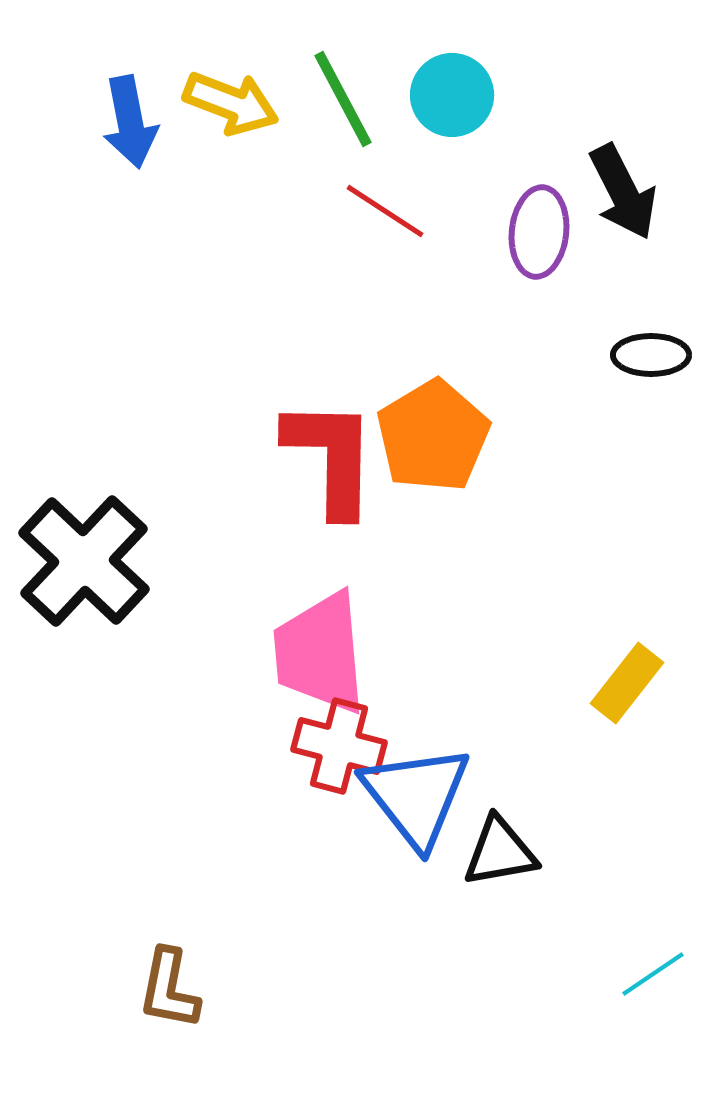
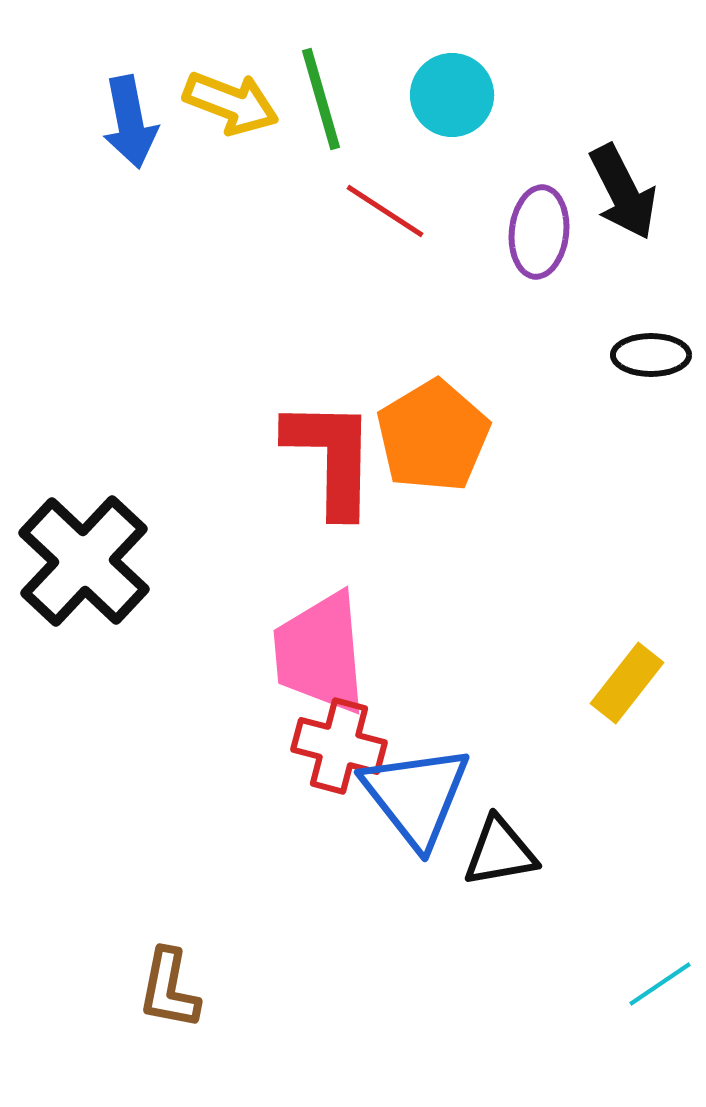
green line: moved 22 px left; rotated 12 degrees clockwise
cyan line: moved 7 px right, 10 px down
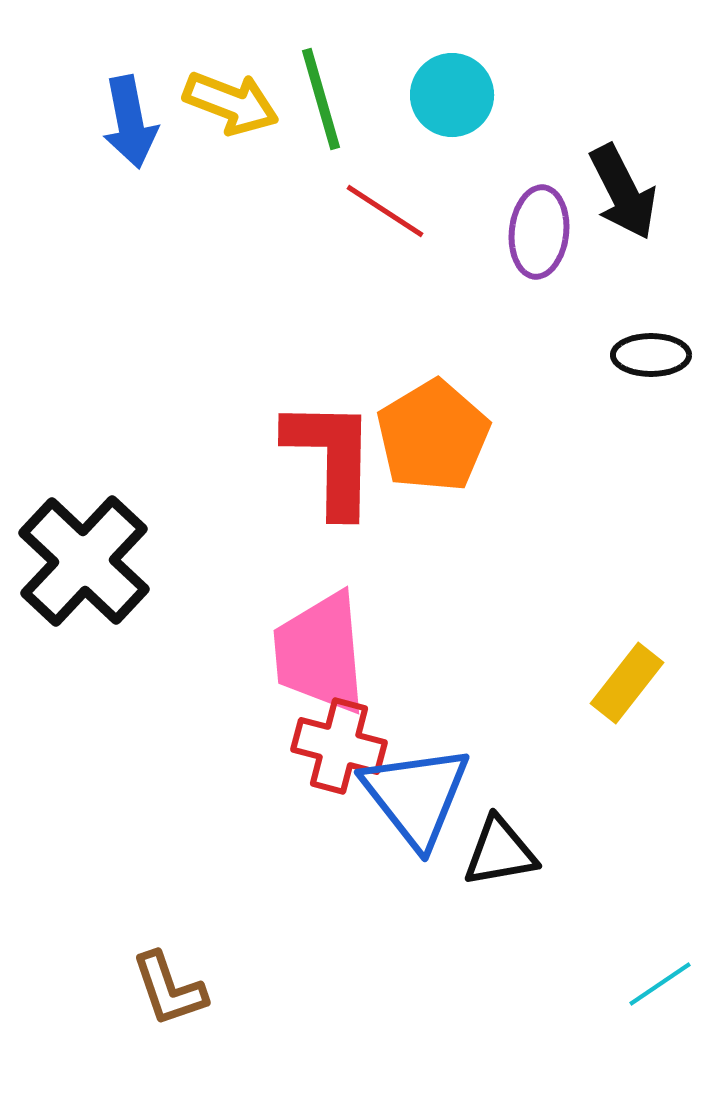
brown L-shape: rotated 30 degrees counterclockwise
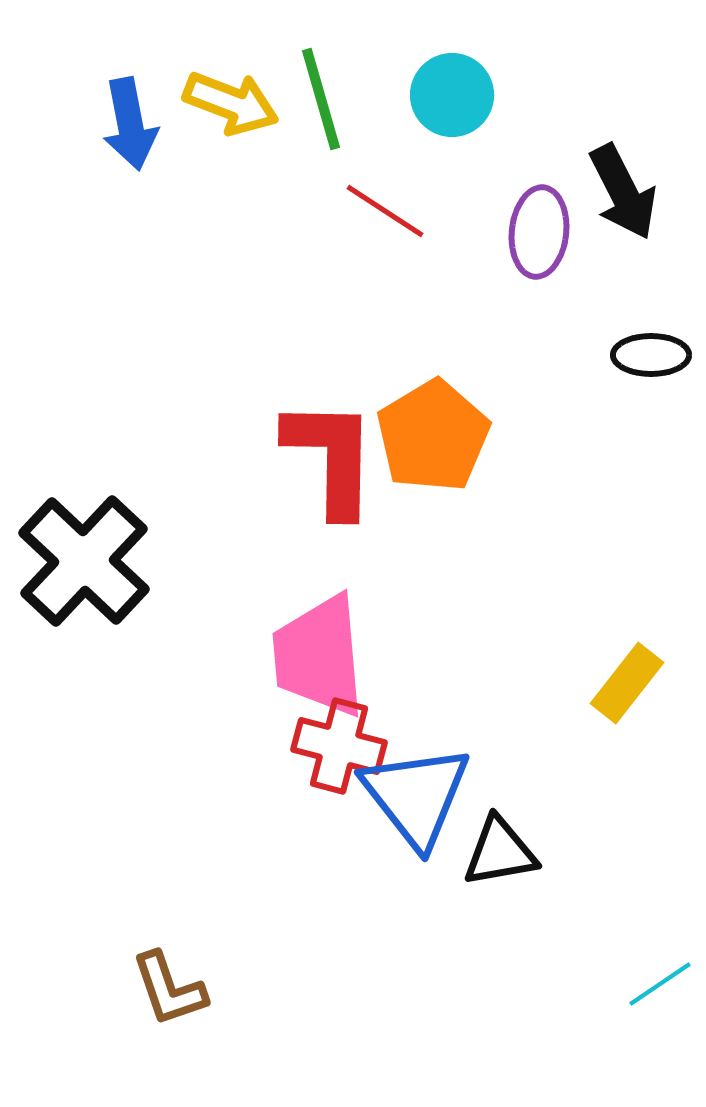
blue arrow: moved 2 px down
pink trapezoid: moved 1 px left, 3 px down
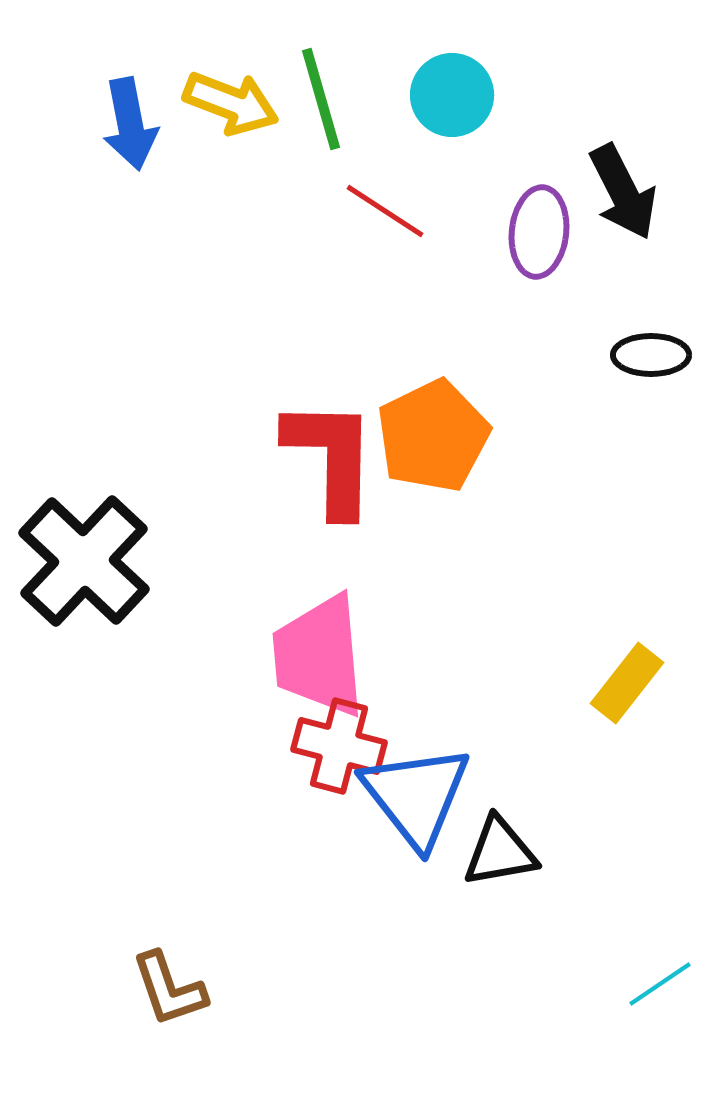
orange pentagon: rotated 5 degrees clockwise
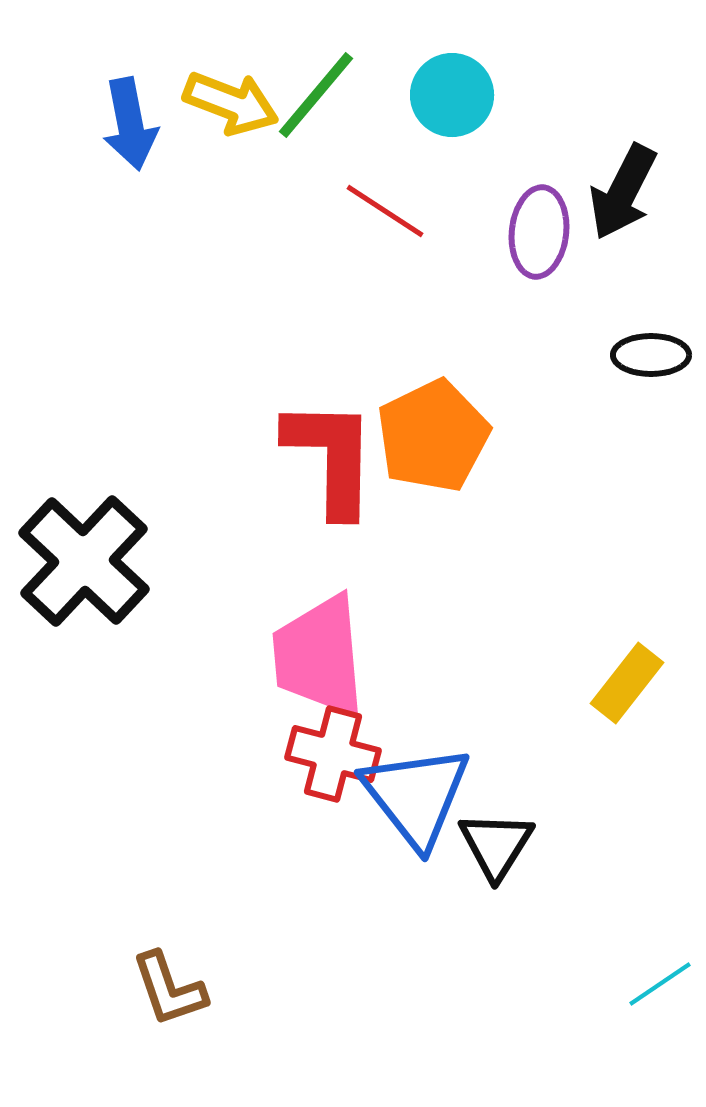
green line: moved 5 px left, 4 px up; rotated 56 degrees clockwise
black arrow: rotated 54 degrees clockwise
red cross: moved 6 px left, 8 px down
black triangle: moved 4 px left, 7 px up; rotated 48 degrees counterclockwise
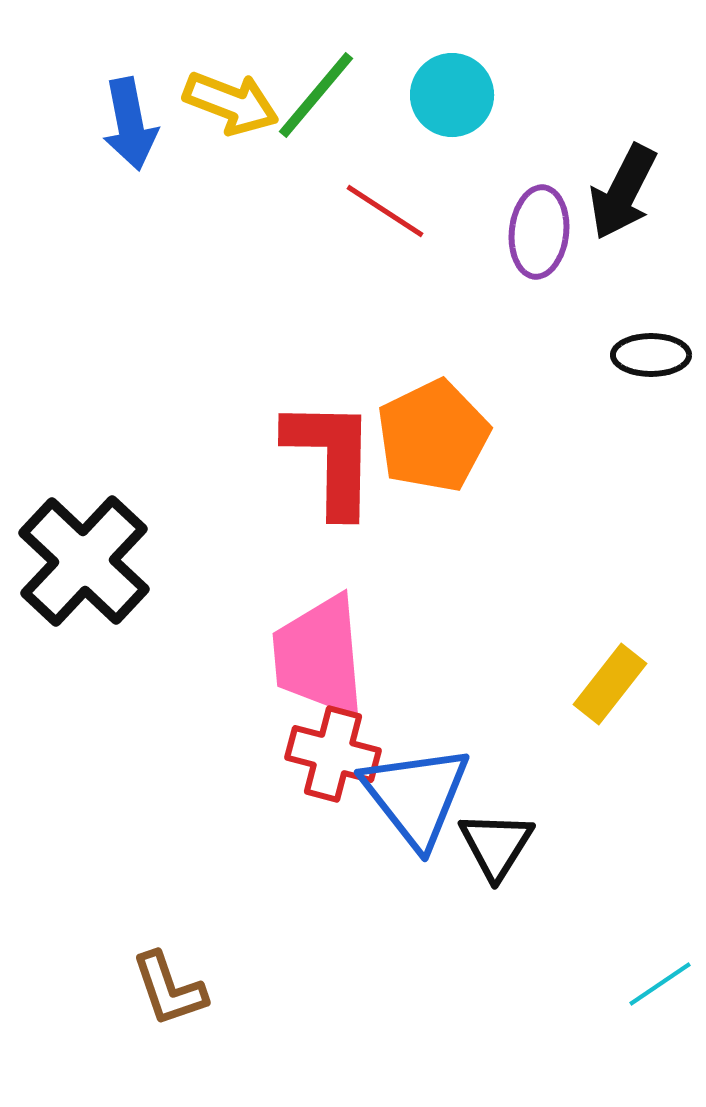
yellow rectangle: moved 17 px left, 1 px down
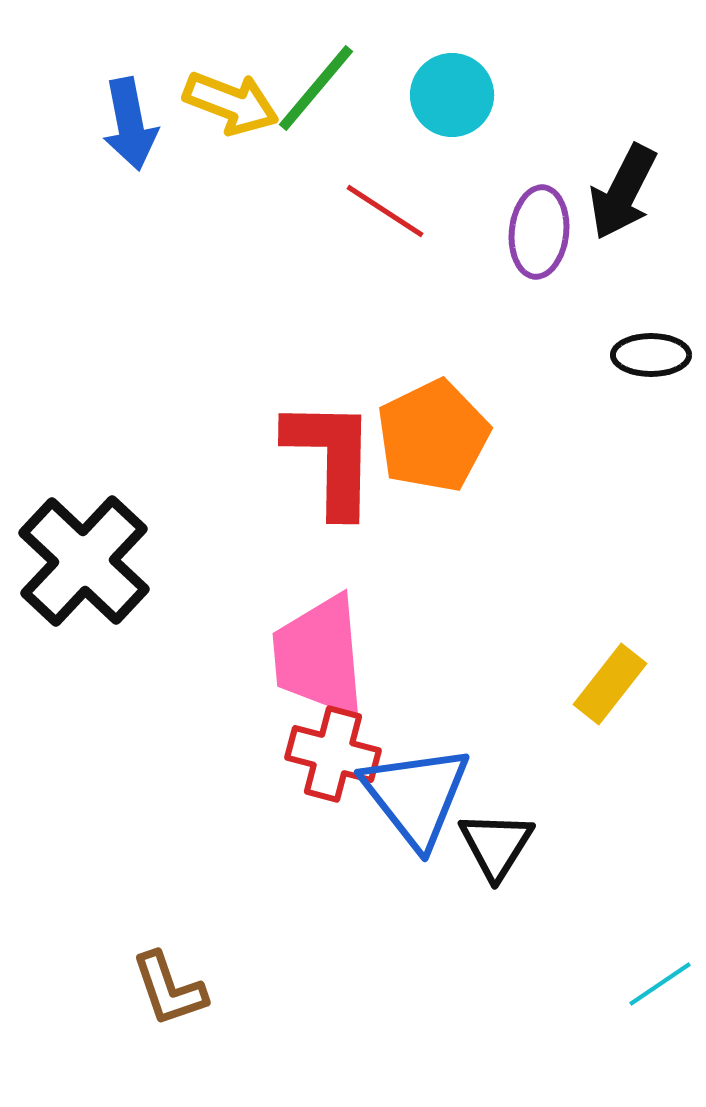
green line: moved 7 px up
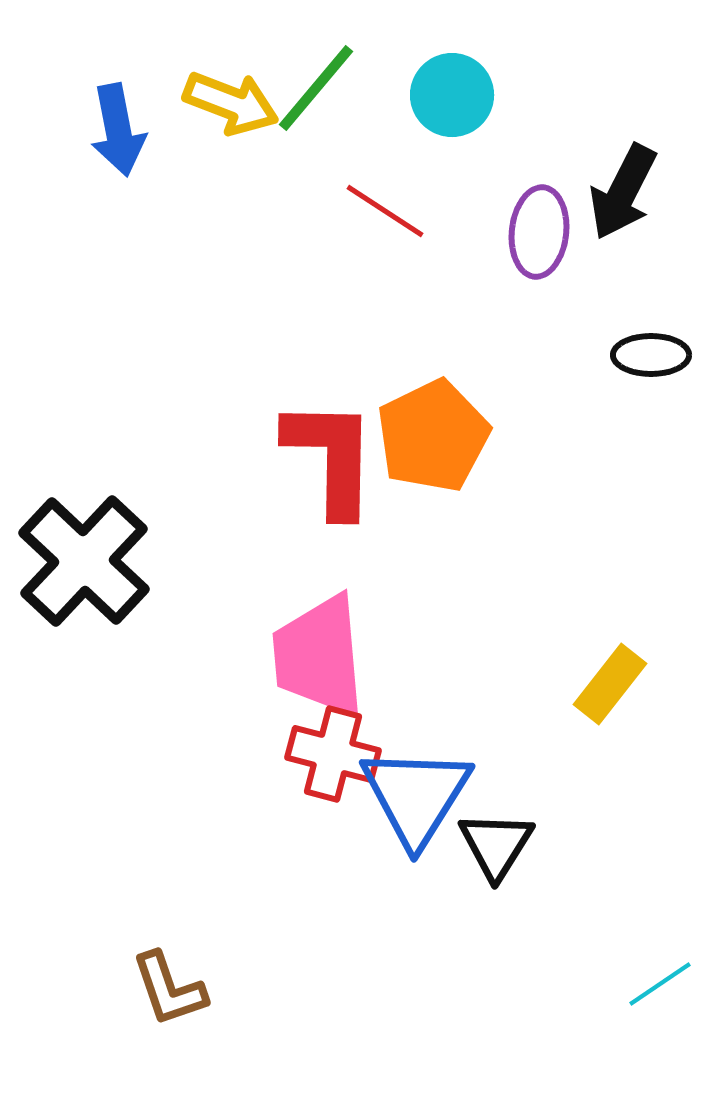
blue arrow: moved 12 px left, 6 px down
blue triangle: rotated 10 degrees clockwise
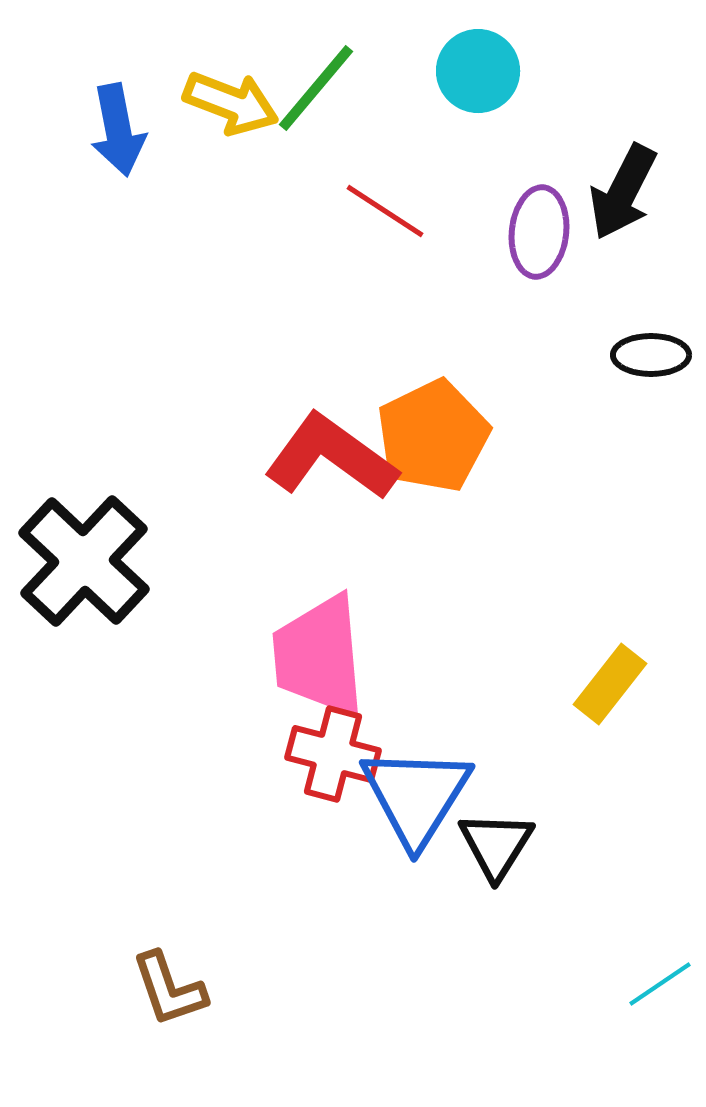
cyan circle: moved 26 px right, 24 px up
red L-shape: rotated 55 degrees counterclockwise
